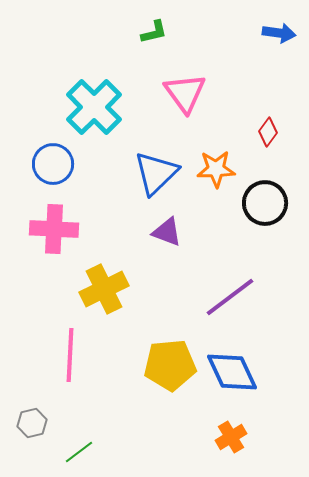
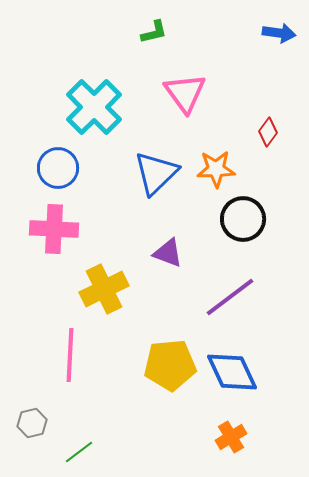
blue circle: moved 5 px right, 4 px down
black circle: moved 22 px left, 16 px down
purple triangle: moved 1 px right, 21 px down
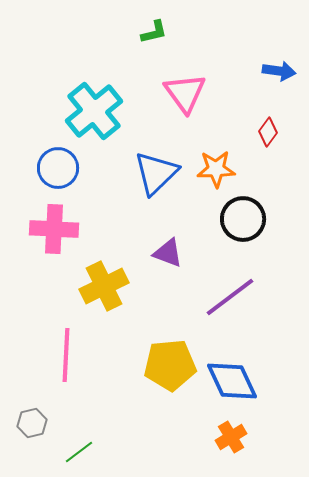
blue arrow: moved 38 px down
cyan cross: moved 4 px down; rotated 6 degrees clockwise
yellow cross: moved 3 px up
pink line: moved 4 px left
blue diamond: moved 9 px down
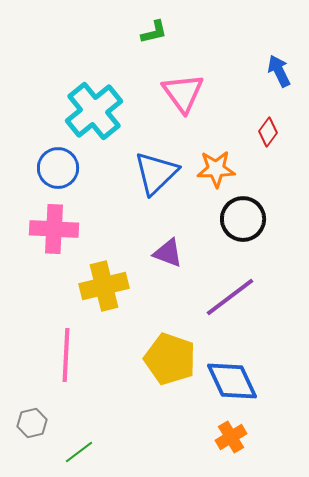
blue arrow: rotated 124 degrees counterclockwise
pink triangle: moved 2 px left
yellow cross: rotated 12 degrees clockwise
yellow pentagon: moved 6 px up; rotated 24 degrees clockwise
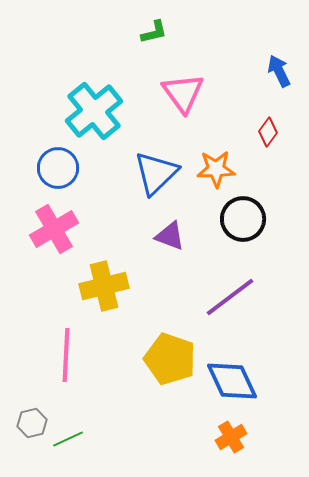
pink cross: rotated 33 degrees counterclockwise
purple triangle: moved 2 px right, 17 px up
green line: moved 11 px left, 13 px up; rotated 12 degrees clockwise
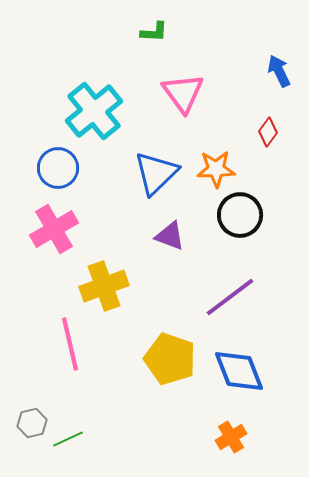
green L-shape: rotated 16 degrees clockwise
black circle: moved 3 px left, 4 px up
yellow cross: rotated 6 degrees counterclockwise
pink line: moved 4 px right, 11 px up; rotated 16 degrees counterclockwise
blue diamond: moved 7 px right, 10 px up; rotated 4 degrees clockwise
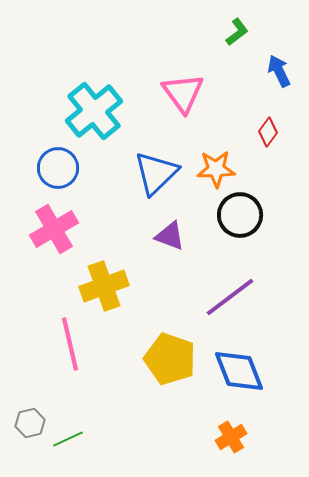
green L-shape: moved 83 px right; rotated 40 degrees counterclockwise
gray hexagon: moved 2 px left
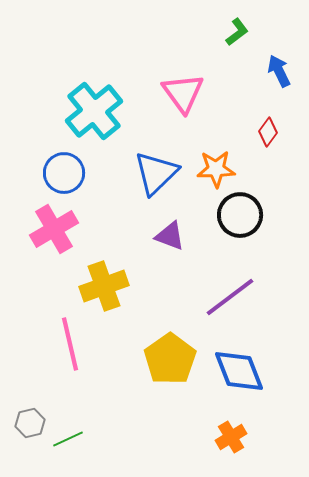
blue circle: moved 6 px right, 5 px down
yellow pentagon: rotated 18 degrees clockwise
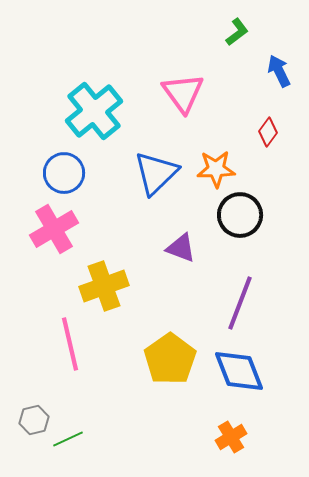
purple triangle: moved 11 px right, 12 px down
purple line: moved 10 px right, 6 px down; rotated 32 degrees counterclockwise
gray hexagon: moved 4 px right, 3 px up
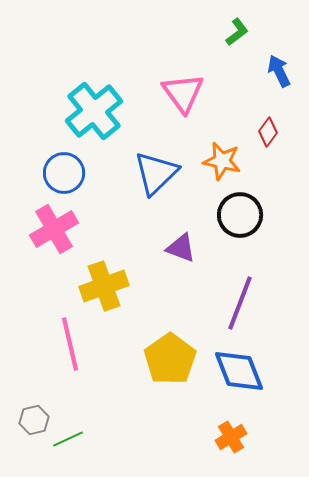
orange star: moved 6 px right, 8 px up; rotated 15 degrees clockwise
